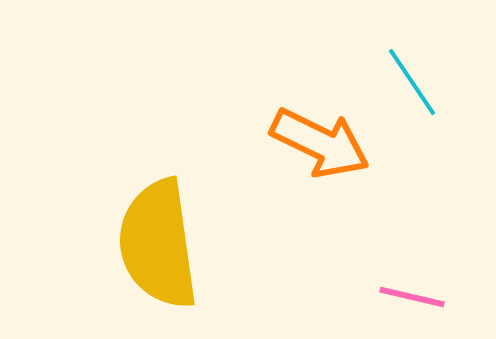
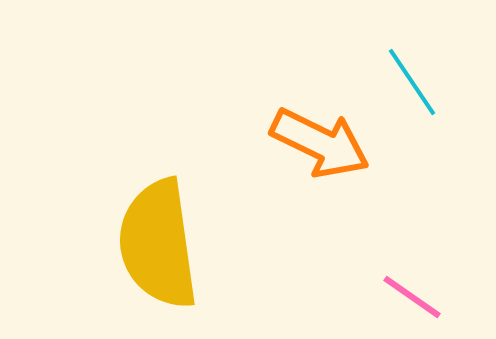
pink line: rotated 22 degrees clockwise
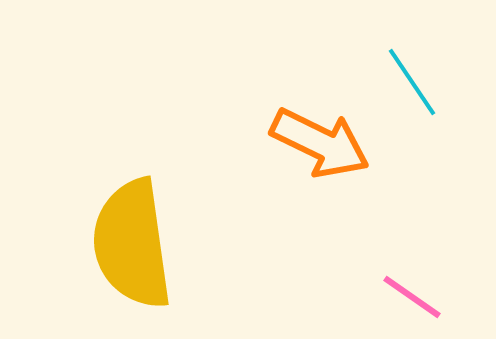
yellow semicircle: moved 26 px left
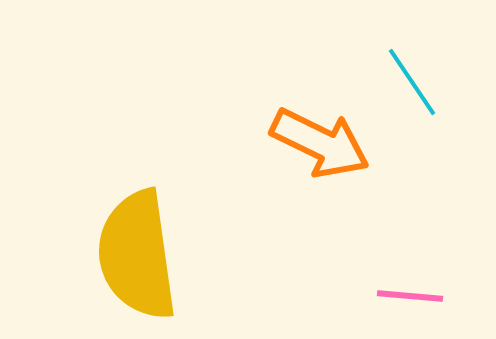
yellow semicircle: moved 5 px right, 11 px down
pink line: moved 2 px left, 1 px up; rotated 30 degrees counterclockwise
